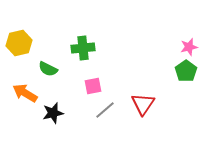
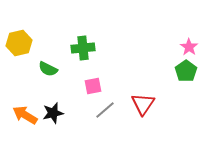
pink star: rotated 24 degrees counterclockwise
orange arrow: moved 22 px down
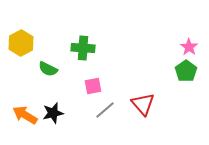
yellow hexagon: moved 2 px right; rotated 15 degrees counterclockwise
green cross: rotated 10 degrees clockwise
red triangle: rotated 15 degrees counterclockwise
